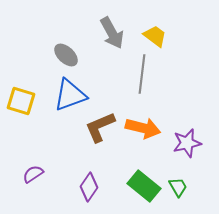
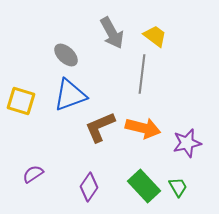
green rectangle: rotated 8 degrees clockwise
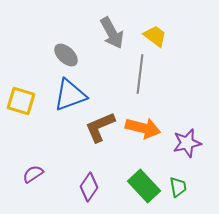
gray line: moved 2 px left
green trapezoid: rotated 20 degrees clockwise
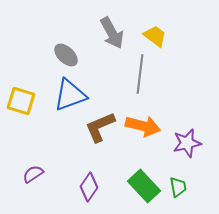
orange arrow: moved 2 px up
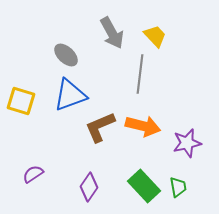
yellow trapezoid: rotated 10 degrees clockwise
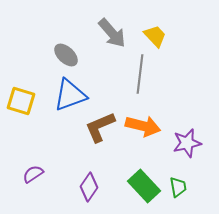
gray arrow: rotated 12 degrees counterclockwise
